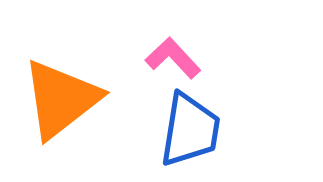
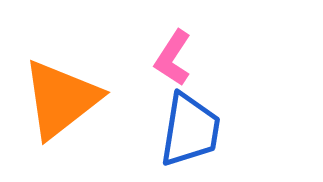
pink L-shape: rotated 104 degrees counterclockwise
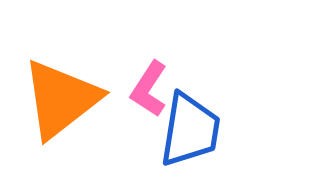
pink L-shape: moved 24 px left, 31 px down
